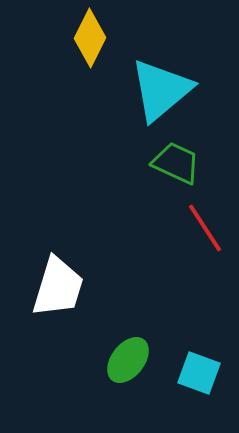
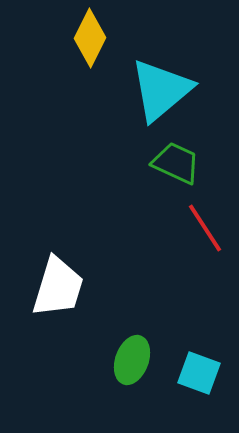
green ellipse: moved 4 px right; rotated 18 degrees counterclockwise
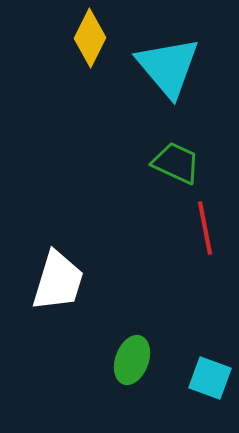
cyan triangle: moved 7 px right, 23 px up; rotated 30 degrees counterclockwise
red line: rotated 22 degrees clockwise
white trapezoid: moved 6 px up
cyan square: moved 11 px right, 5 px down
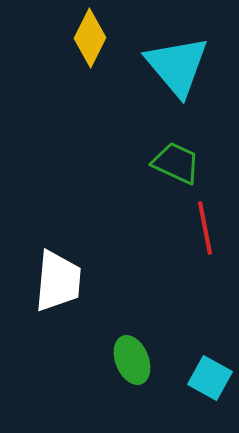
cyan triangle: moved 9 px right, 1 px up
white trapezoid: rotated 12 degrees counterclockwise
green ellipse: rotated 42 degrees counterclockwise
cyan square: rotated 9 degrees clockwise
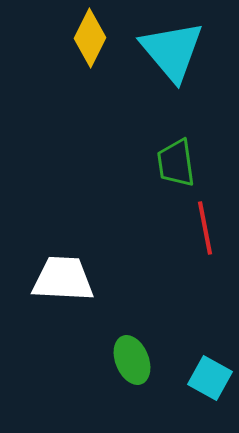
cyan triangle: moved 5 px left, 15 px up
green trapezoid: rotated 123 degrees counterclockwise
white trapezoid: moved 5 px right, 2 px up; rotated 92 degrees counterclockwise
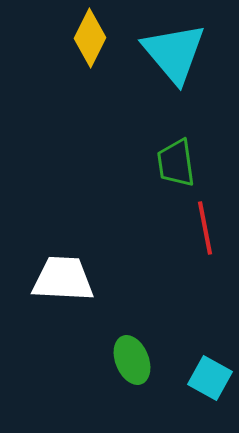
cyan triangle: moved 2 px right, 2 px down
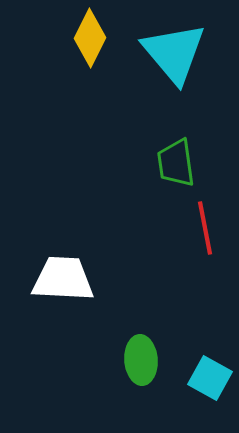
green ellipse: moved 9 px right; rotated 18 degrees clockwise
